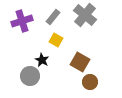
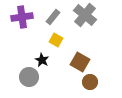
purple cross: moved 4 px up; rotated 10 degrees clockwise
gray circle: moved 1 px left, 1 px down
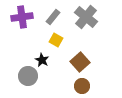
gray cross: moved 1 px right, 2 px down
brown square: rotated 18 degrees clockwise
gray circle: moved 1 px left, 1 px up
brown circle: moved 8 px left, 4 px down
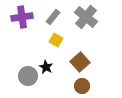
black star: moved 4 px right, 7 px down
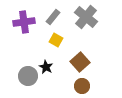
purple cross: moved 2 px right, 5 px down
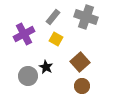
gray cross: rotated 20 degrees counterclockwise
purple cross: moved 12 px down; rotated 20 degrees counterclockwise
yellow square: moved 1 px up
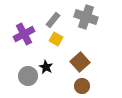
gray rectangle: moved 3 px down
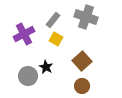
brown square: moved 2 px right, 1 px up
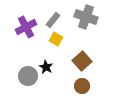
purple cross: moved 2 px right, 7 px up
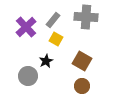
gray cross: rotated 15 degrees counterclockwise
purple cross: rotated 15 degrees counterclockwise
brown square: rotated 18 degrees counterclockwise
black star: moved 6 px up; rotated 16 degrees clockwise
